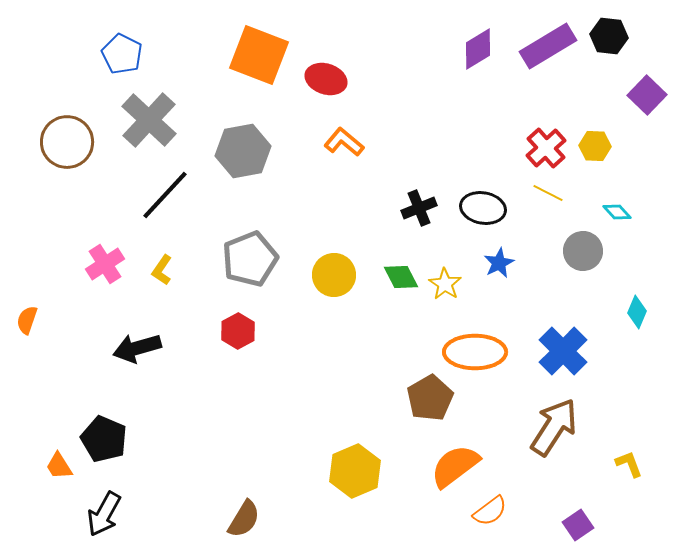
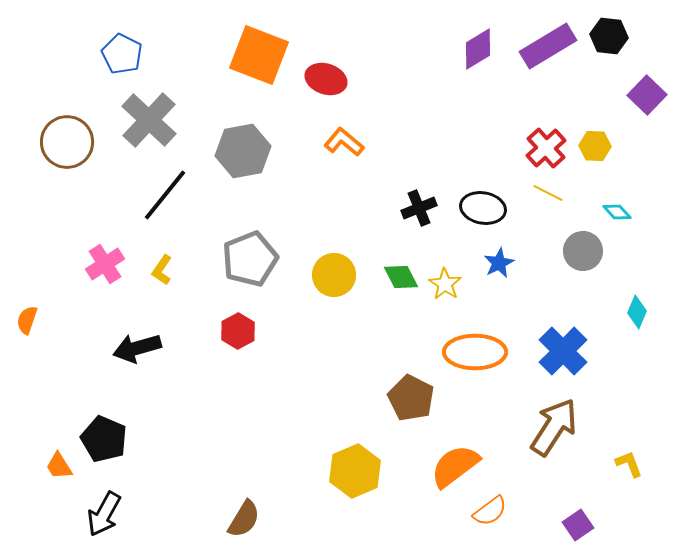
black line at (165, 195): rotated 4 degrees counterclockwise
brown pentagon at (430, 398): moved 19 px left; rotated 15 degrees counterclockwise
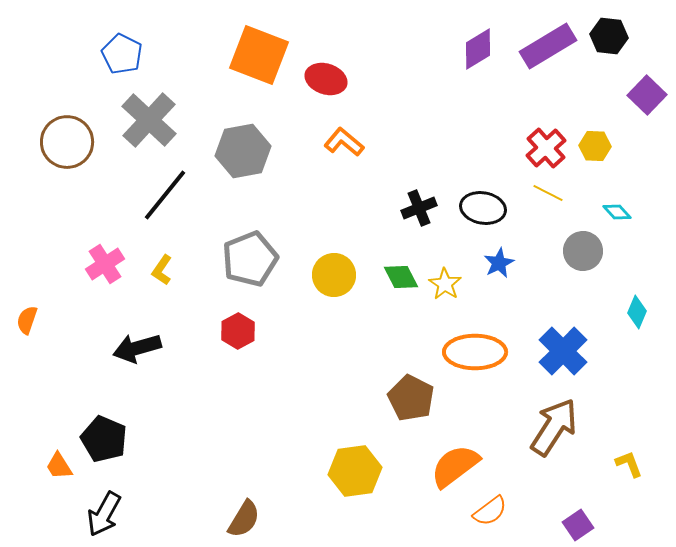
yellow hexagon at (355, 471): rotated 15 degrees clockwise
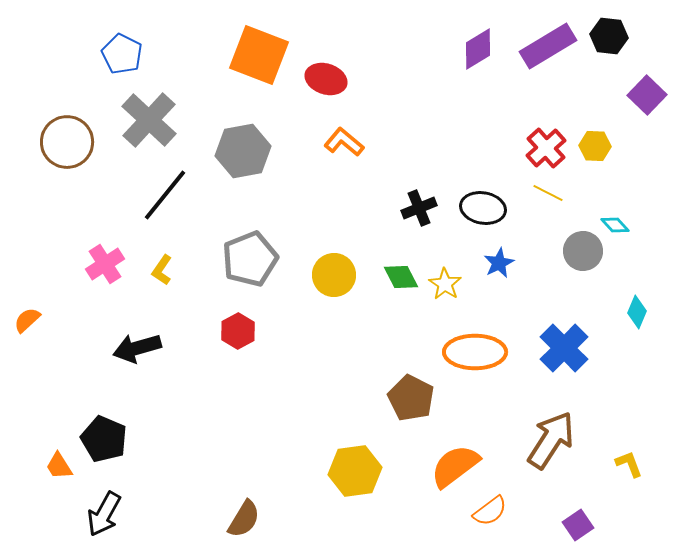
cyan diamond at (617, 212): moved 2 px left, 13 px down
orange semicircle at (27, 320): rotated 28 degrees clockwise
blue cross at (563, 351): moved 1 px right, 3 px up
brown arrow at (554, 427): moved 3 px left, 13 px down
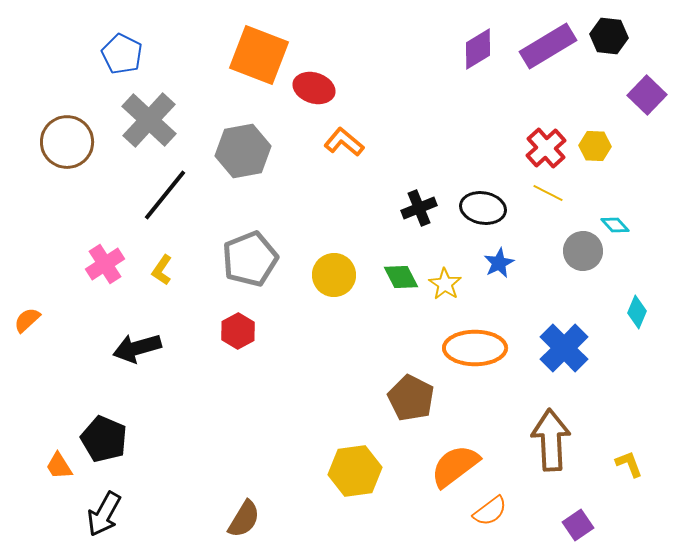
red ellipse at (326, 79): moved 12 px left, 9 px down
orange ellipse at (475, 352): moved 4 px up
brown arrow at (551, 440): rotated 36 degrees counterclockwise
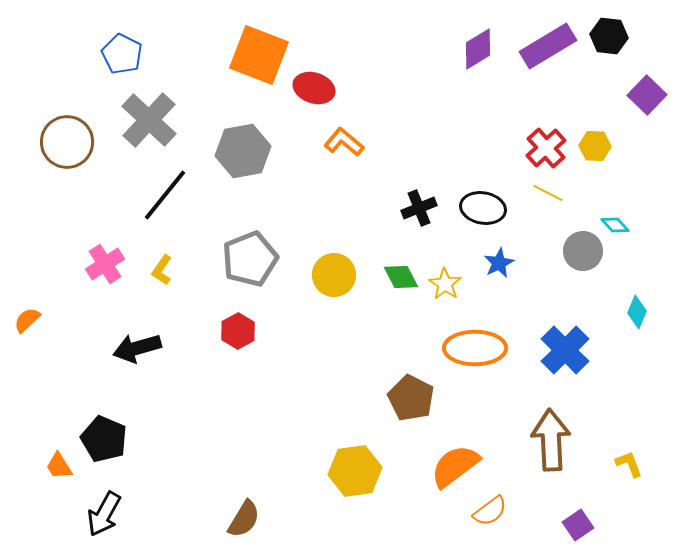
blue cross at (564, 348): moved 1 px right, 2 px down
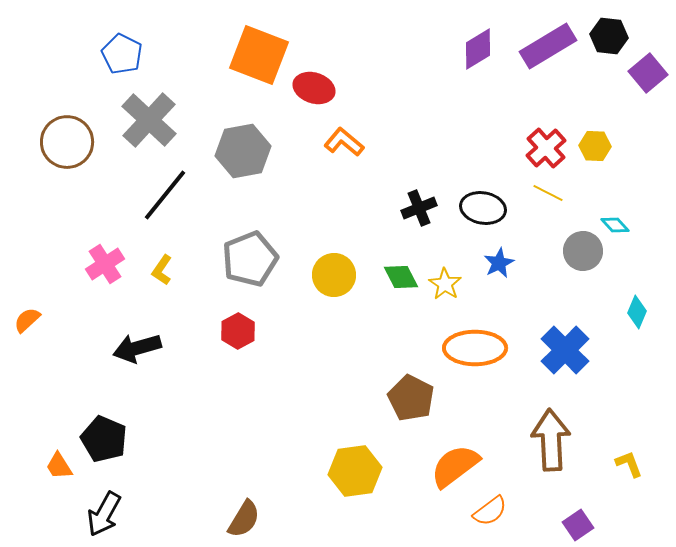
purple square at (647, 95): moved 1 px right, 22 px up; rotated 6 degrees clockwise
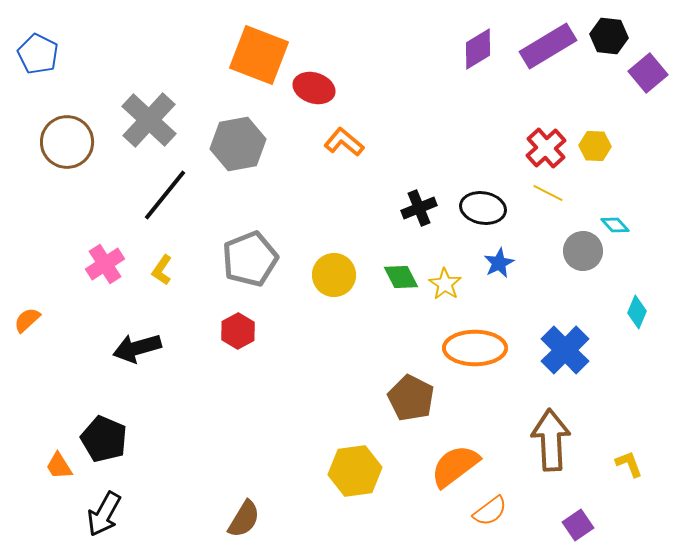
blue pentagon at (122, 54): moved 84 px left
gray hexagon at (243, 151): moved 5 px left, 7 px up
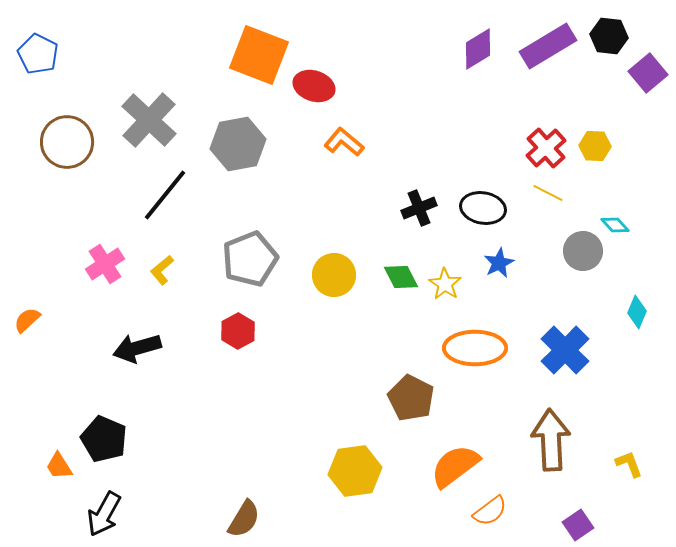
red ellipse at (314, 88): moved 2 px up
yellow L-shape at (162, 270): rotated 16 degrees clockwise
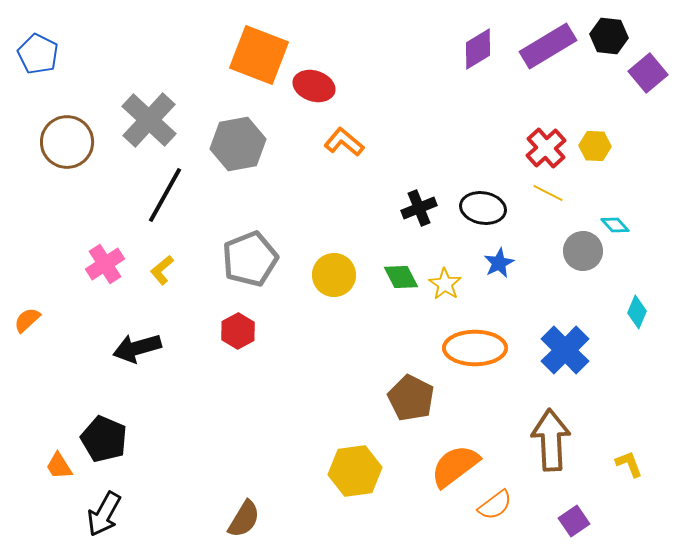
black line at (165, 195): rotated 10 degrees counterclockwise
orange semicircle at (490, 511): moved 5 px right, 6 px up
purple square at (578, 525): moved 4 px left, 4 px up
